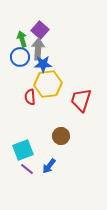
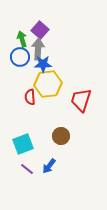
cyan square: moved 6 px up
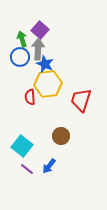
blue star: moved 2 px right; rotated 24 degrees clockwise
cyan square: moved 1 px left, 2 px down; rotated 30 degrees counterclockwise
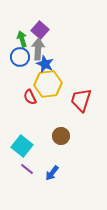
red semicircle: rotated 21 degrees counterclockwise
blue arrow: moved 3 px right, 7 px down
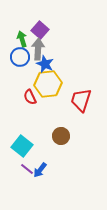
blue arrow: moved 12 px left, 3 px up
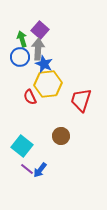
blue star: moved 1 px left
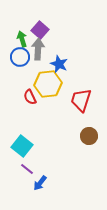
blue star: moved 15 px right
brown circle: moved 28 px right
blue arrow: moved 13 px down
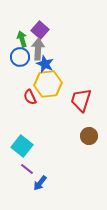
blue star: moved 14 px left
